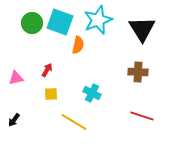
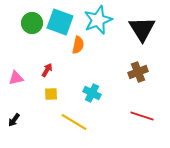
brown cross: rotated 24 degrees counterclockwise
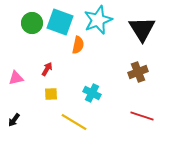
red arrow: moved 1 px up
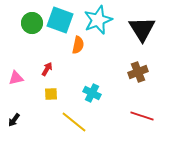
cyan square: moved 2 px up
yellow line: rotated 8 degrees clockwise
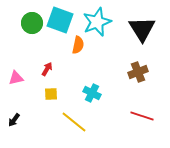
cyan star: moved 1 px left, 2 px down
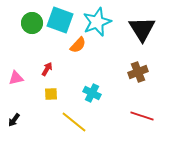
orange semicircle: rotated 30 degrees clockwise
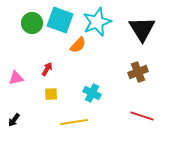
yellow line: rotated 48 degrees counterclockwise
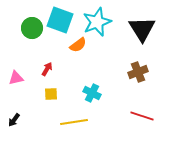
green circle: moved 5 px down
orange semicircle: rotated 12 degrees clockwise
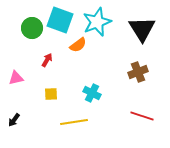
red arrow: moved 9 px up
